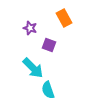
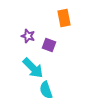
orange rectangle: rotated 18 degrees clockwise
purple star: moved 2 px left, 8 px down
cyan semicircle: moved 2 px left
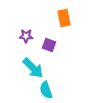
purple star: moved 2 px left; rotated 16 degrees counterclockwise
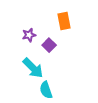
orange rectangle: moved 3 px down
purple star: moved 3 px right, 1 px up; rotated 16 degrees counterclockwise
purple square: rotated 24 degrees clockwise
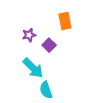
orange rectangle: moved 1 px right
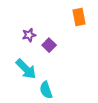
orange rectangle: moved 14 px right, 4 px up
cyan arrow: moved 7 px left, 1 px down
